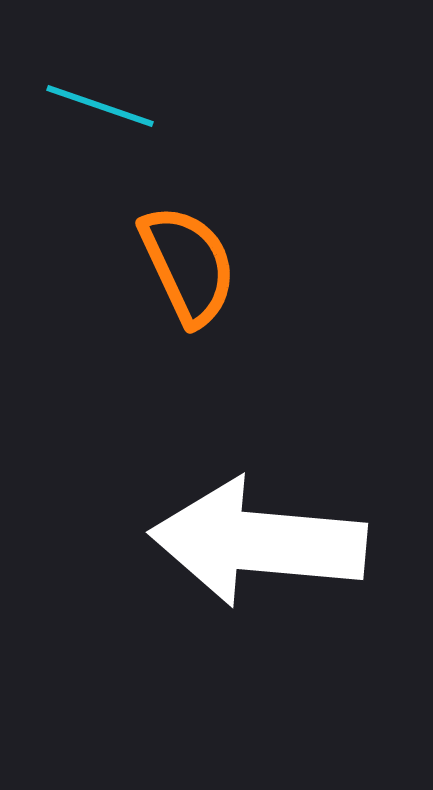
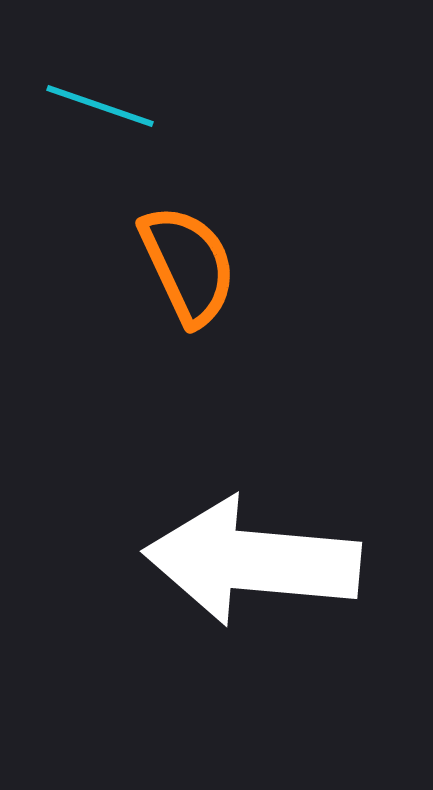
white arrow: moved 6 px left, 19 px down
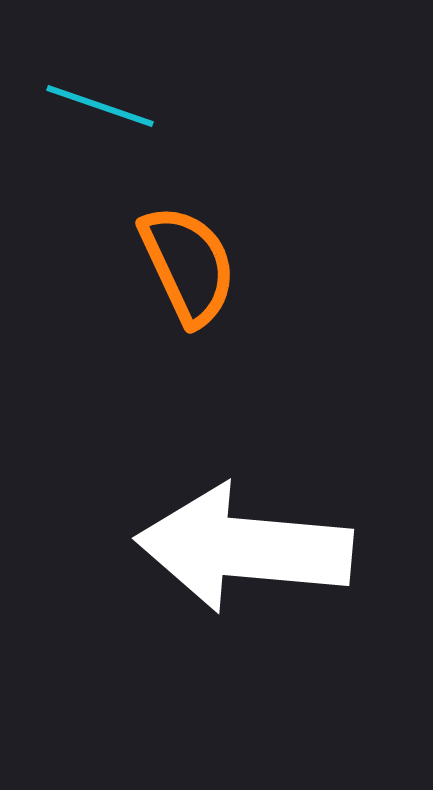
white arrow: moved 8 px left, 13 px up
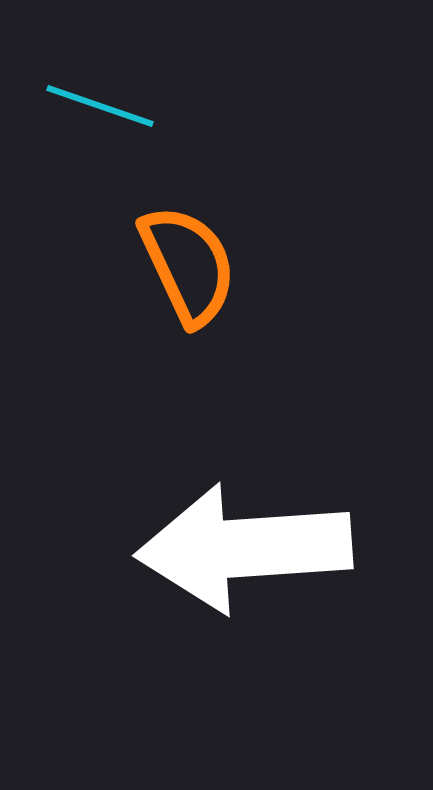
white arrow: rotated 9 degrees counterclockwise
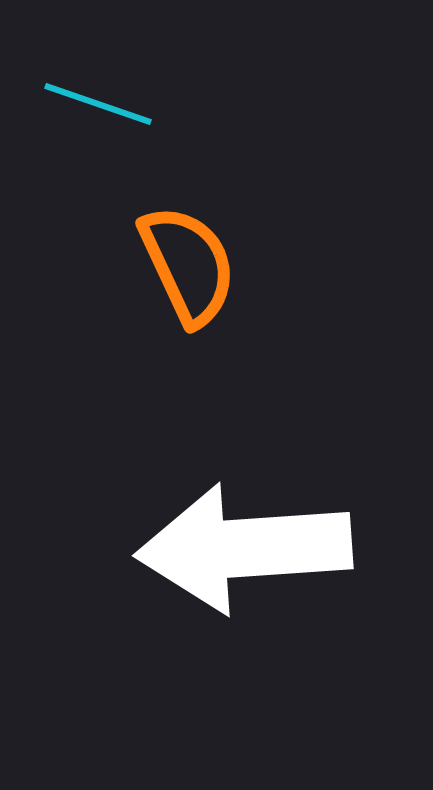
cyan line: moved 2 px left, 2 px up
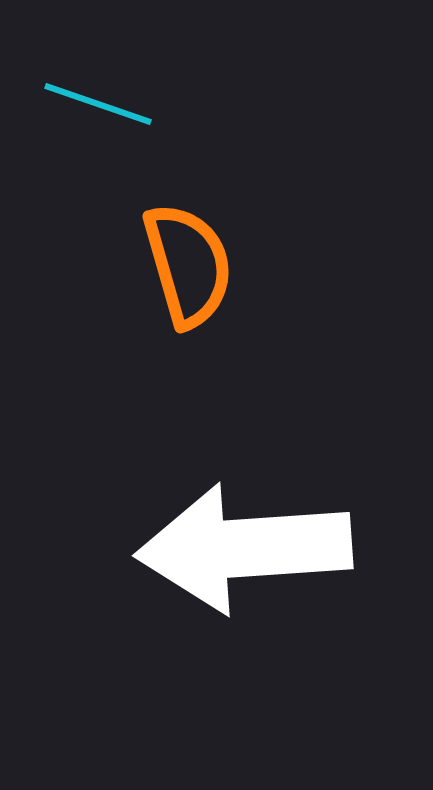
orange semicircle: rotated 9 degrees clockwise
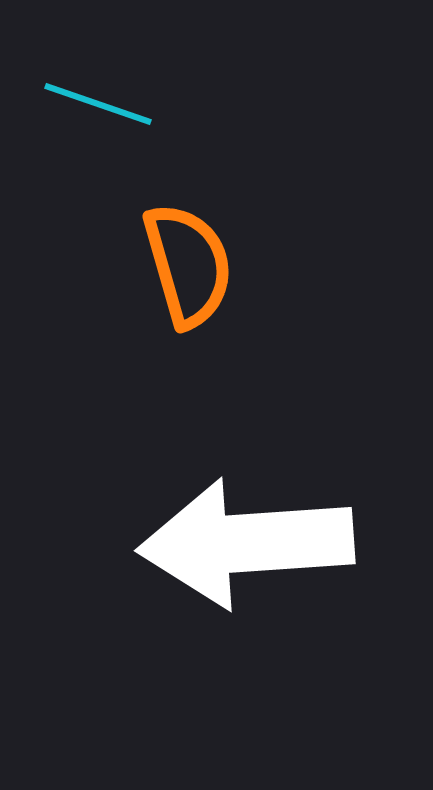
white arrow: moved 2 px right, 5 px up
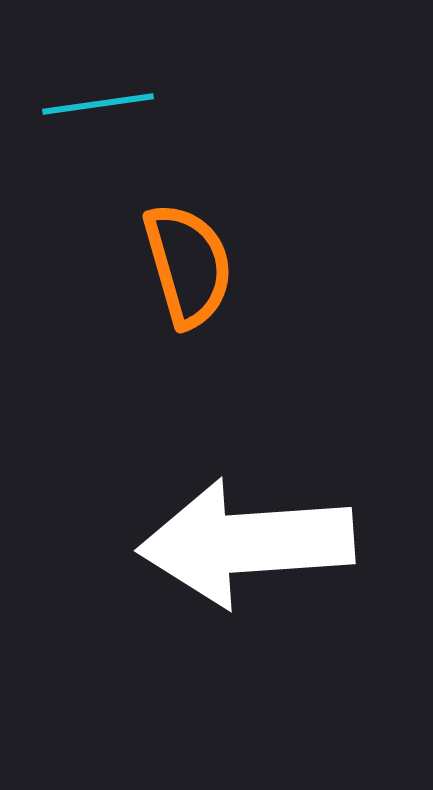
cyan line: rotated 27 degrees counterclockwise
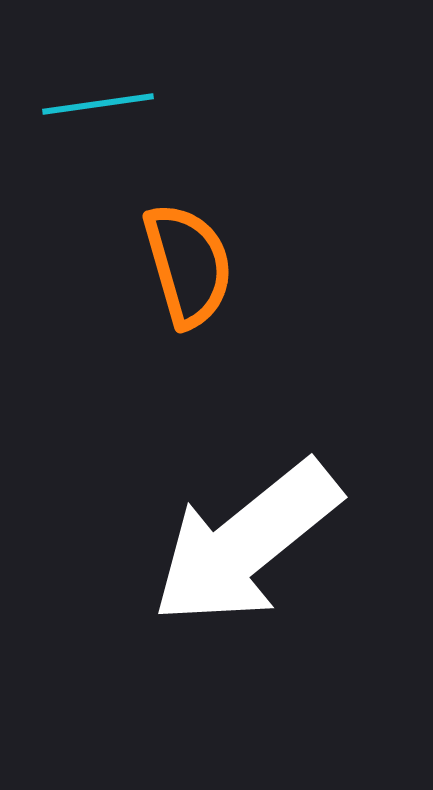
white arrow: rotated 35 degrees counterclockwise
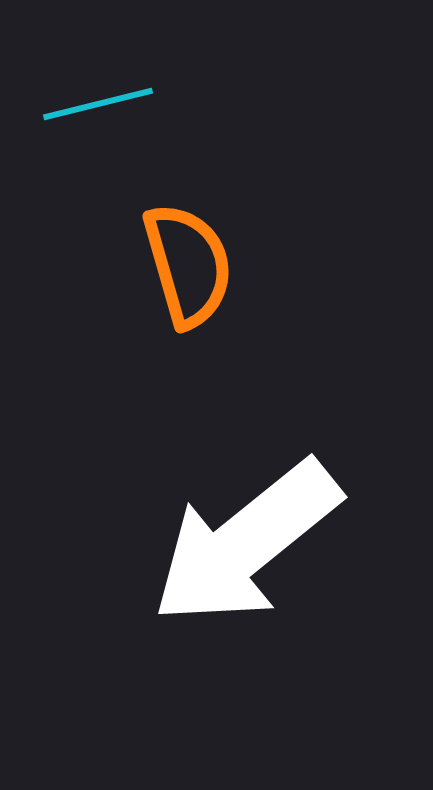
cyan line: rotated 6 degrees counterclockwise
